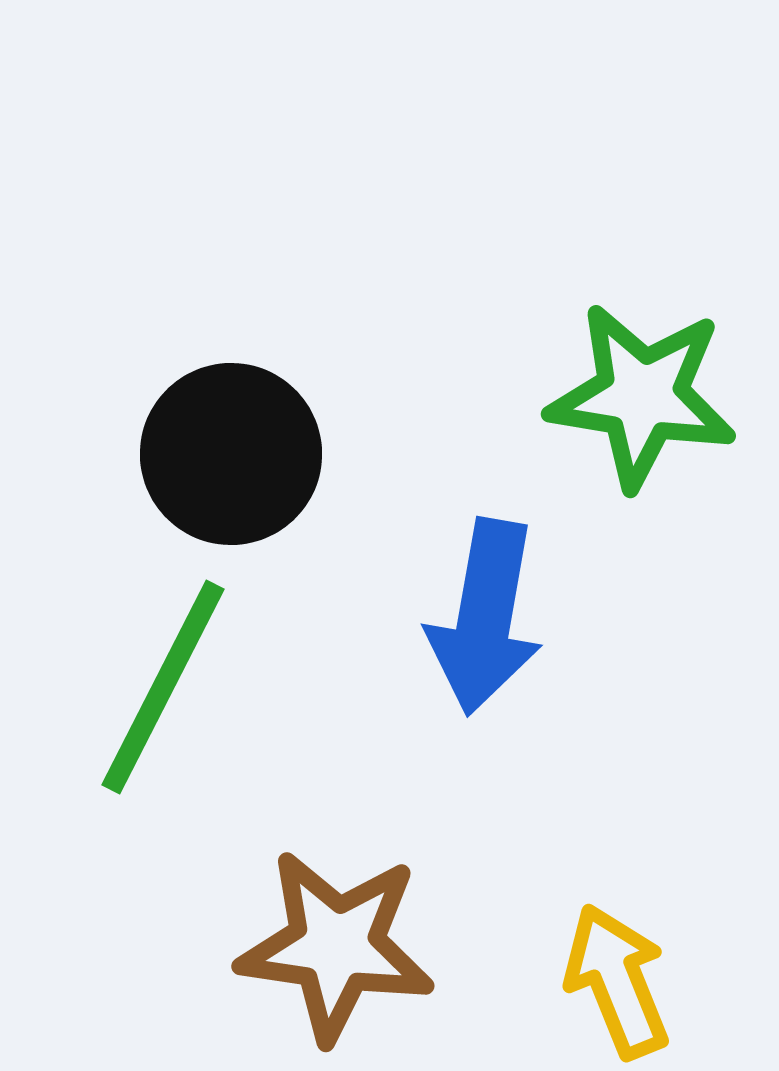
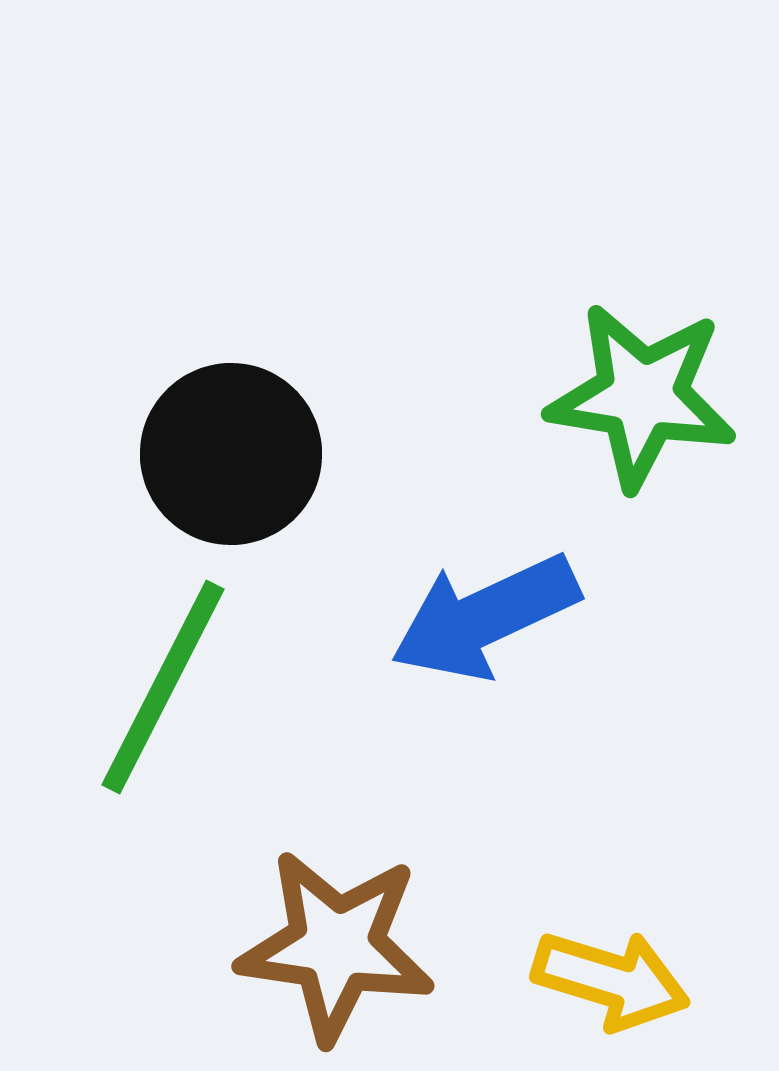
blue arrow: rotated 55 degrees clockwise
yellow arrow: moved 6 px left, 1 px up; rotated 129 degrees clockwise
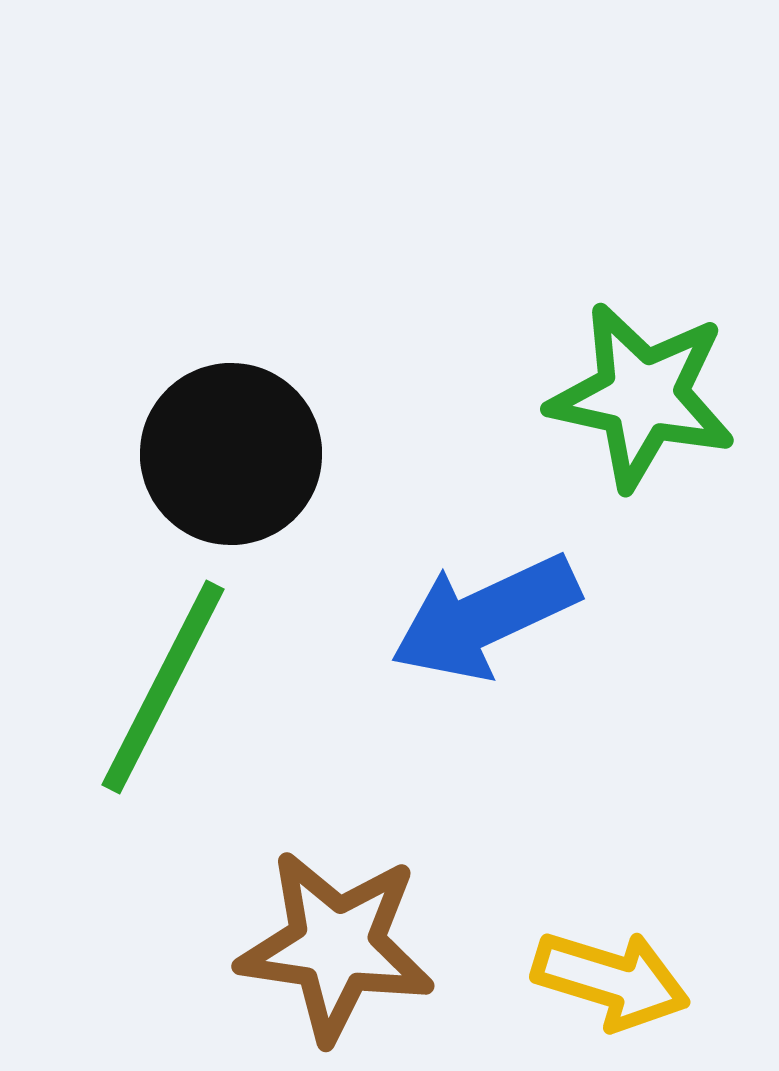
green star: rotated 3 degrees clockwise
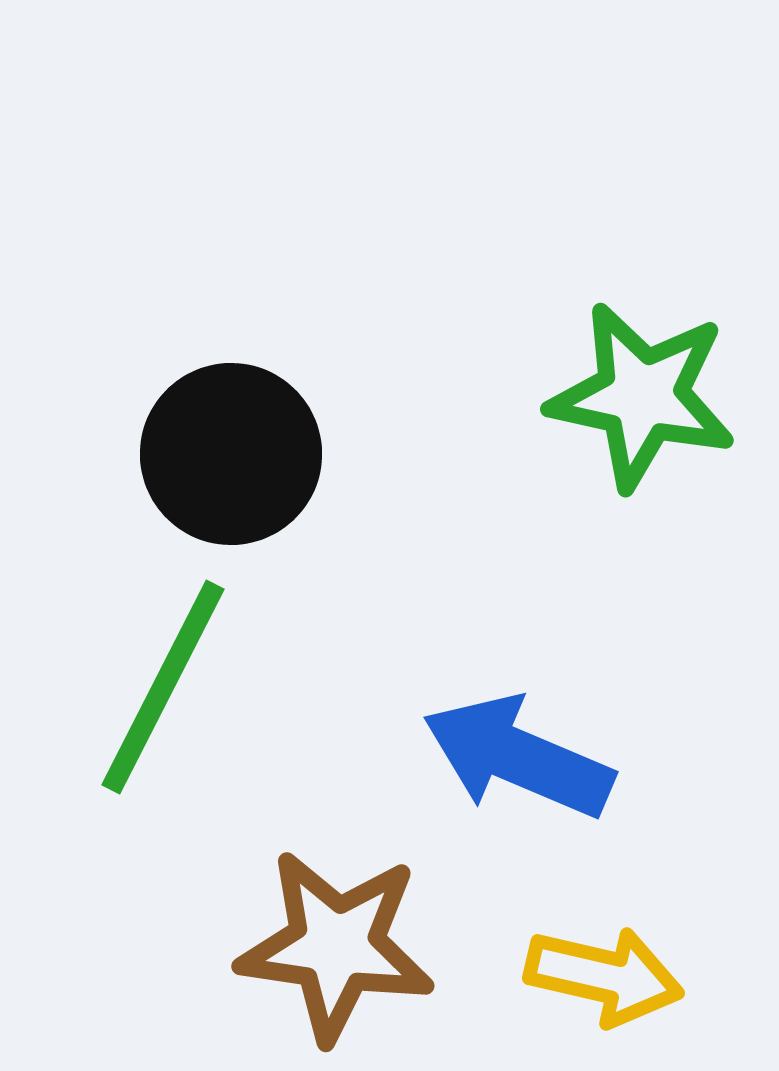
blue arrow: moved 33 px right, 140 px down; rotated 48 degrees clockwise
yellow arrow: moved 7 px left, 4 px up; rotated 4 degrees counterclockwise
